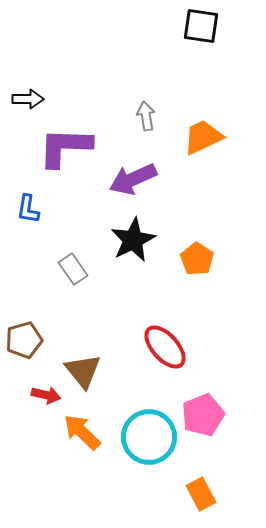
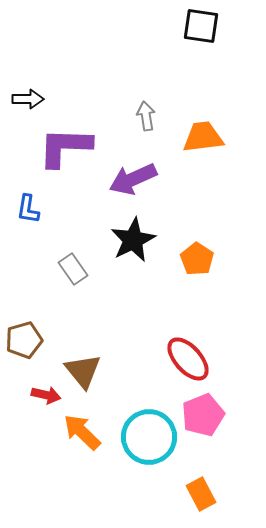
orange trapezoid: rotated 18 degrees clockwise
red ellipse: moved 23 px right, 12 px down
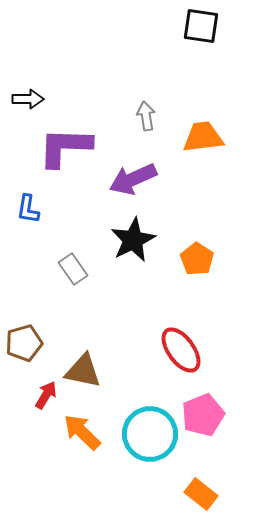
brown pentagon: moved 3 px down
red ellipse: moved 7 px left, 9 px up; rotated 6 degrees clockwise
brown triangle: rotated 39 degrees counterclockwise
red arrow: rotated 72 degrees counterclockwise
cyan circle: moved 1 px right, 3 px up
orange rectangle: rotated 24 degrees counterclockwise
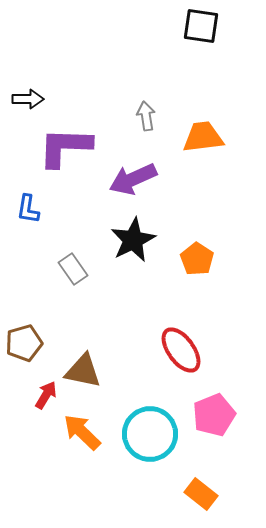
pink pentagon: moved 11 px right
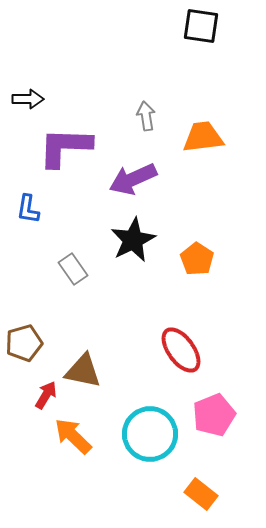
orange arrow: moved 9 px left, 4 px down
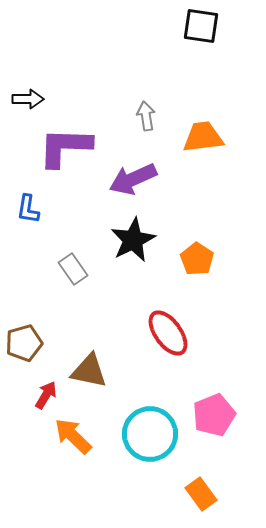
red ellipse: moved 13 px left, 17 px up
brown triangle: moved 6 px right
orange rectangle: rotated 16 degrees clockwise
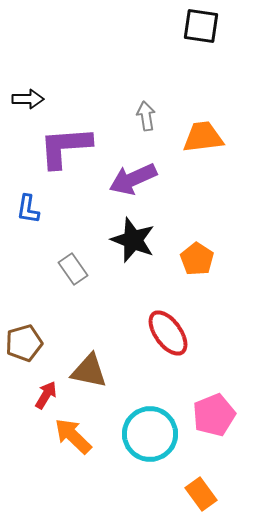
purple L-shape: rotated 6 degrees counterclockwise
black star: rotated 24 degrees counterclockwise
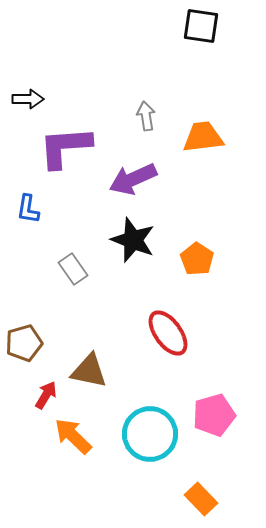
pink pentagon: rotated 6 degrees clockwise
orange rectangle: moved 5 px down; rotated 8 degrees counterclockwise
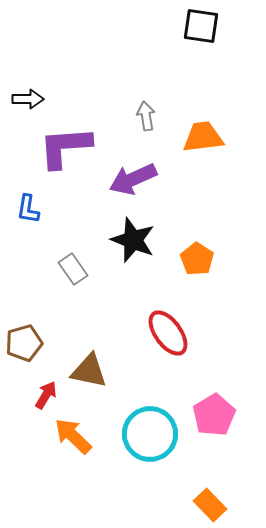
pink pentagon: rotated 15 degrees counterclockwise
orange rectangle: moved 9 px right, 6 px down
